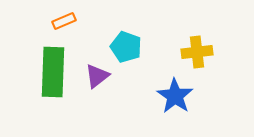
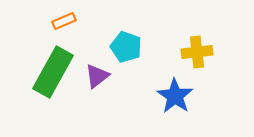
green rectangle: rotated 27 degrees clockwise
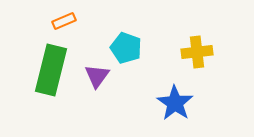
cyan pentagon: moved 1 px down
green rectangle: moved 2 px left, 2 px up; rotated 15 degrees counterclockwise
purple triangle: rotated 16 degrees counterclockwise
blue star: moved 7 px down
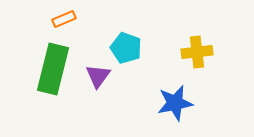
orange rectangle: moved 2 px up
green rectangle: moved 2 px right, 1 px up
purple triangle: moved 1 px right
blue star: rotated 27 degrees clockwise
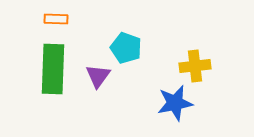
orange rectangle: moved 8 px left; rotated 25 degrees clockwise
yellow cross: moved 2 px left, 14 px down
green rectangle: rotated 12 degrees counterclockwise
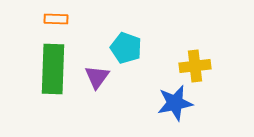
purple triangle: moved 1 px left, 1 px down
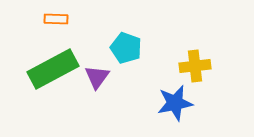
green rectangle: rotated 60 degrees clockwise
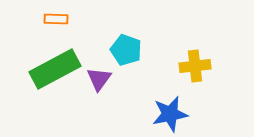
cyan pentagon: moved 2 px down
green rectangle: moved 2 px right
purple triangle: moved 2 px right, 2 px down
blue star: moved 5 px left, 11 px down
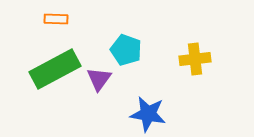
yellow cross: moved 7 px up
blue star: moved 22 px left; rotated 21 degrees clockwise
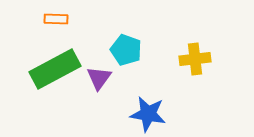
purple triangle: moved 1 px up
